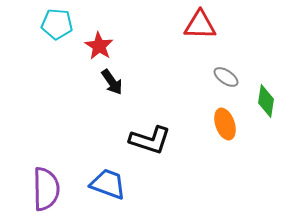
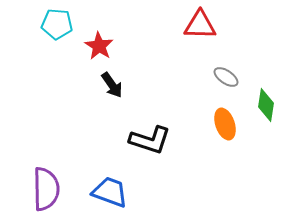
black arrow: moved 3 px down
green diamond: moved 4 px down
blue trapezoid: moved 2 px right, 8 px down
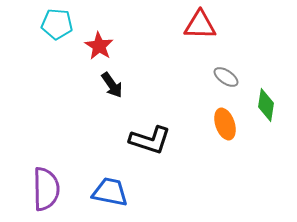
blue trapezoid: rotated 9 degrees counterclockwise
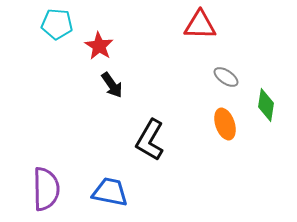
black L-shape: rotated 102 degrees clockwise
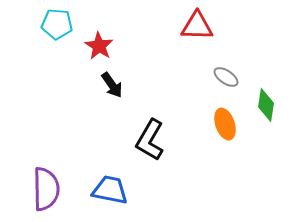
red triangle: moved 3 px left, 1 px down
blue trapezoid: moved 2 px up
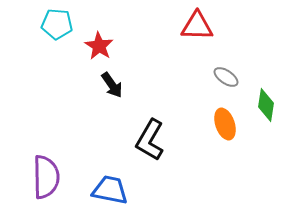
purple semicircle: moved 12 px up
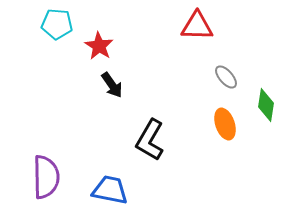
gray ellipse: rotated 15 degrees clockwise
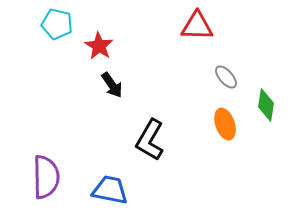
cyan pentagon: rotated 8 degrees clockwise
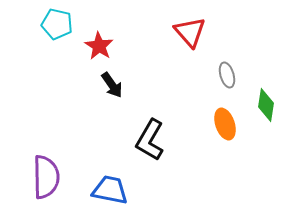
red triangle: moved 7 px left, 6 px down; rotated 48 degrees clockwise
gray ellipse: moved 1 px right, 2 px up; rotated 25 degrees clockwise
